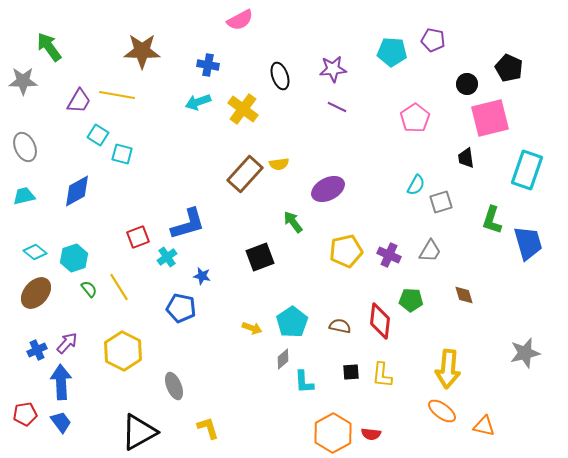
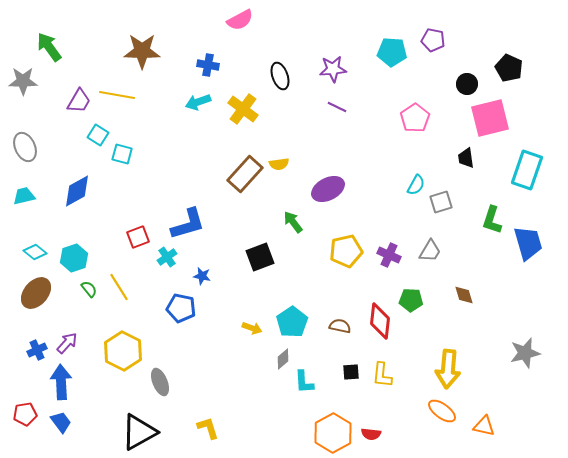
gray ellipse at (174, 386): moved 14 px left, 4 px up
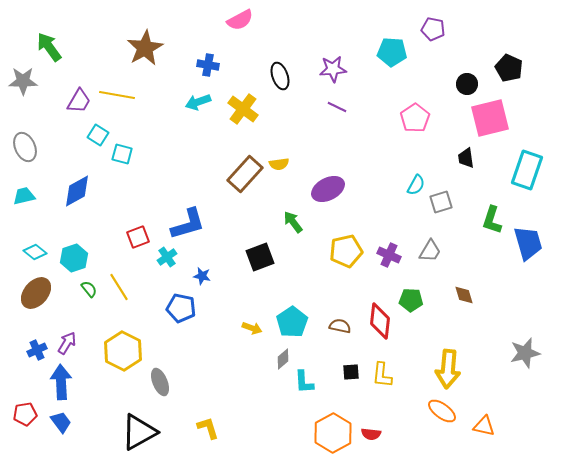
purple pentagon at (433, 40): moved 11 px up
brown star at (142, 51): moved 3 px right, 3 px up; rotated 30 degrees counterclockwise
purple arrow at (67, 343): rotated 10 degrees counterclockwise
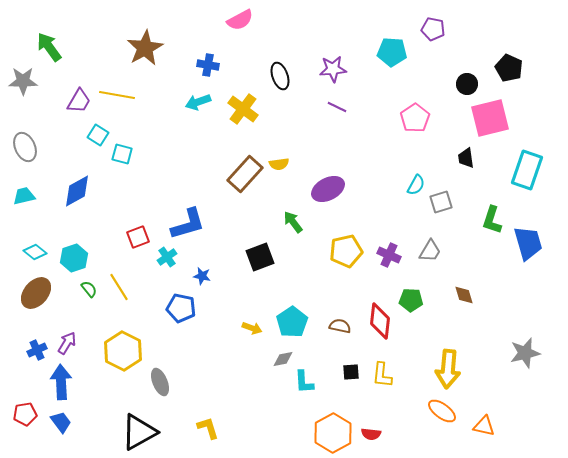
gray diamond at (283, 359): rotated 30 degrees clockwise
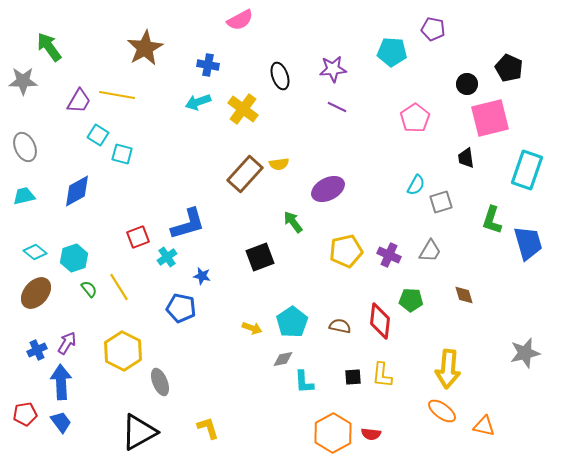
black square at (351, 372): moved 2 px right, 5 px down
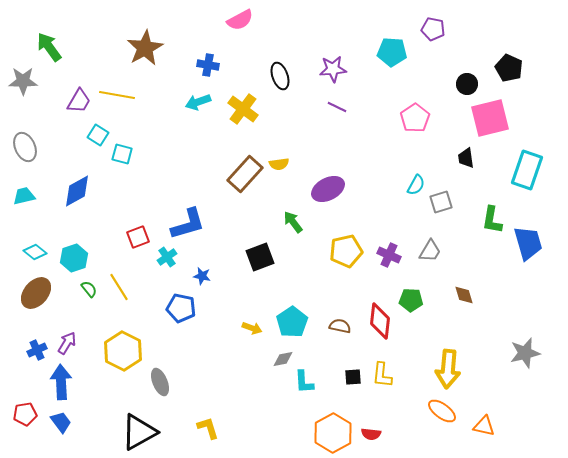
green L-shape at (492, 220): rotated 8 degrees counterclockwise
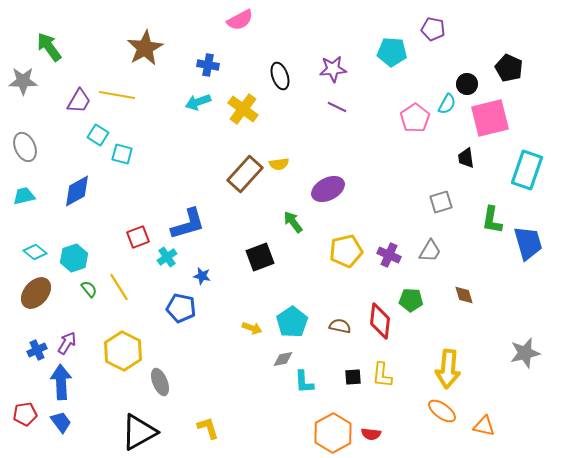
cyan semicircle at (416, 185): moved 31 px right, 81 px up
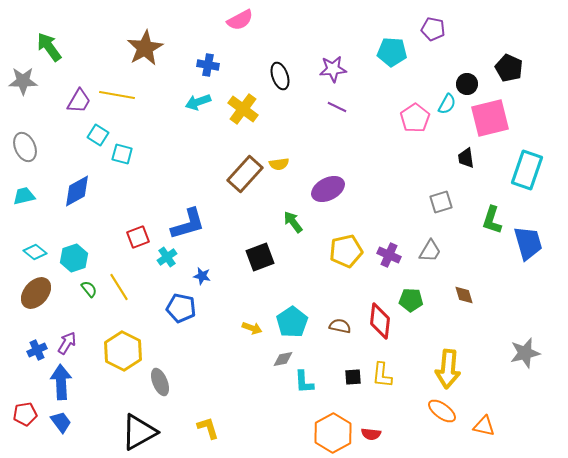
green L-shape at (492, 220): rotated 8 degrees clockwise
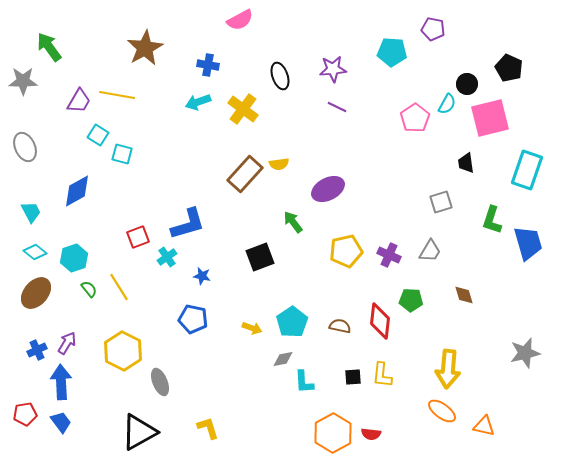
black trapezoid at (466, 158): moved 5 px down
cyan trapezoid at (24, 196): moved 7 px right, 16 px down; rotated 75 degrees clockwise
blue pentagon at (181, 308): moved 12 px right, 11 px down
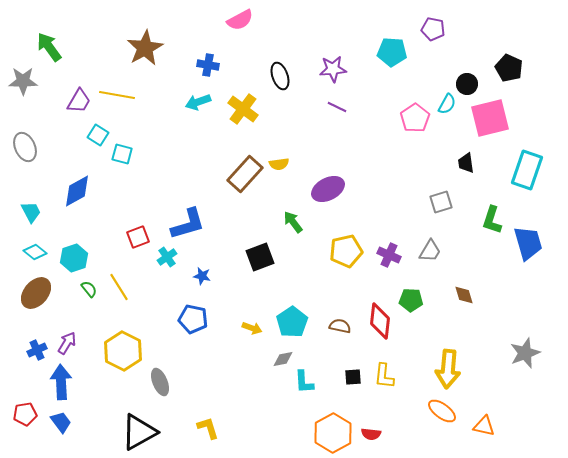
gray star at (525, 353): rotated 8 degrees counterclockwise
yellow L-shape at (382, 375): moved 2 px right, 1 px down
